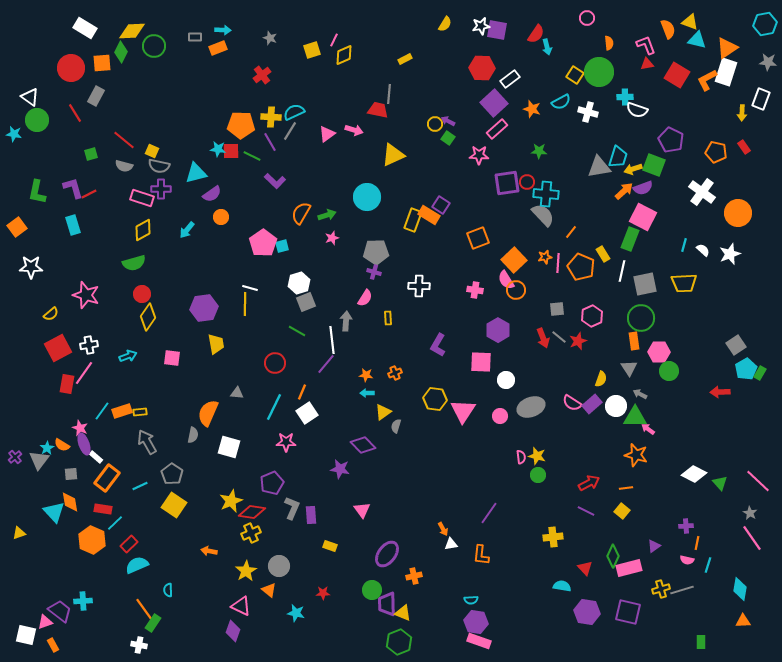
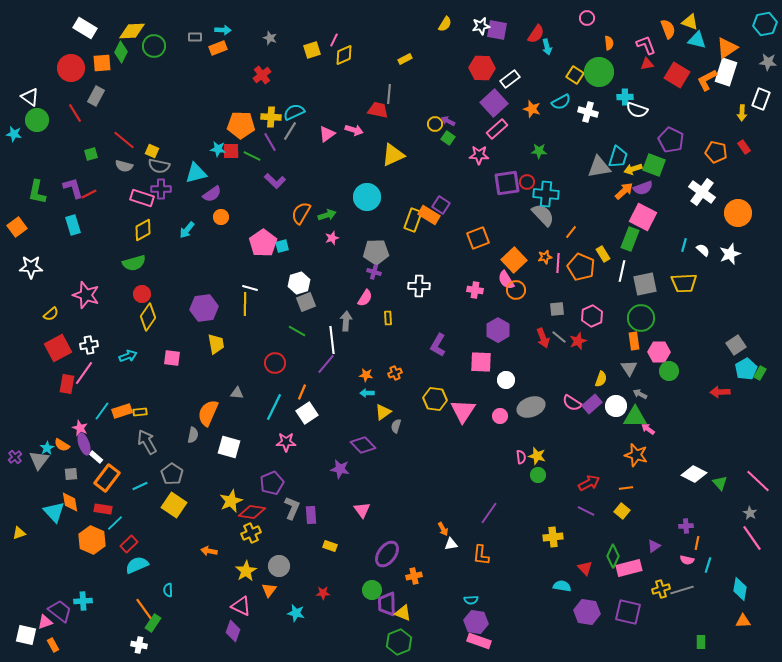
orange triangle at (269, 590): rotated 28 degrees clockwise
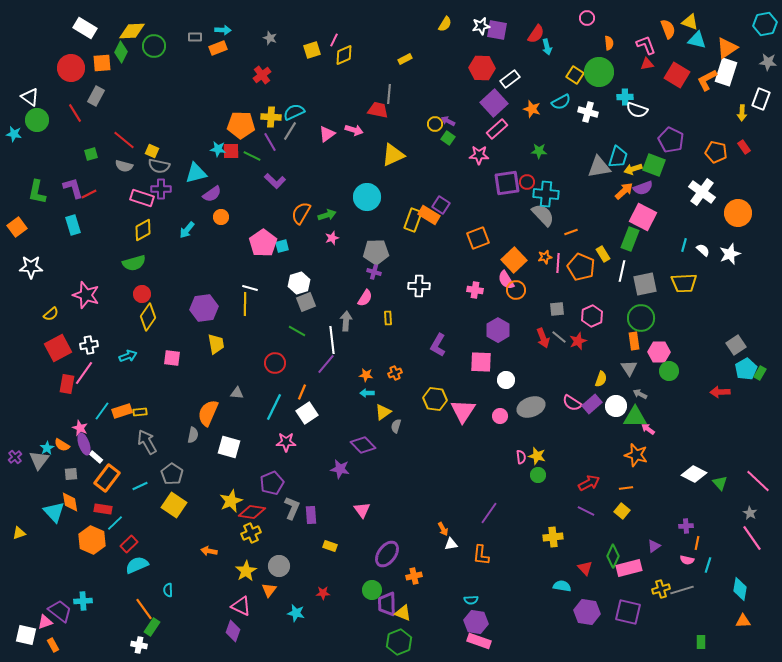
orange line at (571, 232): rotated 32 degrees clockwise
green rectangle at (153, 623): moved 1 px left, 4 px down
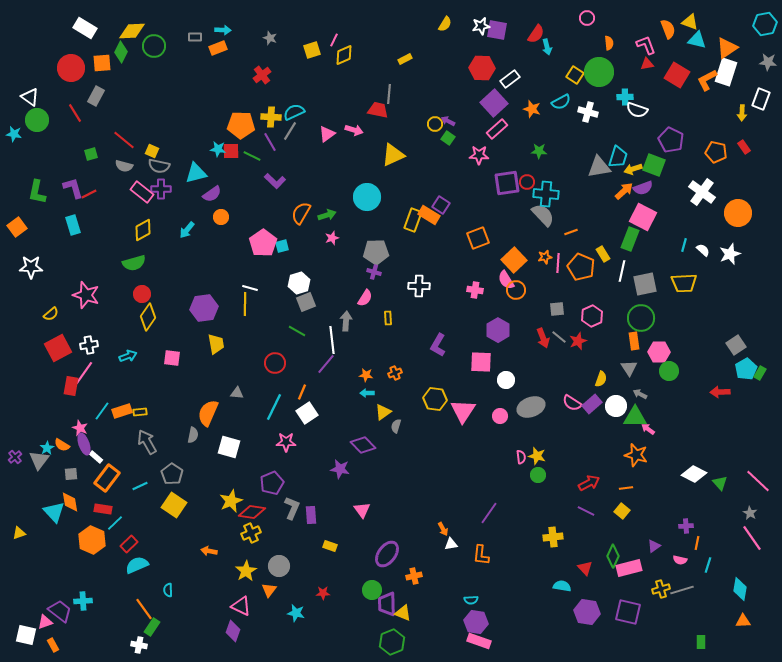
pink rectangle at (142, 198): moved 6 px up; rotated 20 degrees clockwise
red rectangle at (67, 384): moved 4 px right, 2 px down
pink semicircle at (687, 560): moved 7 px left
green hexagon at (399, 642): moved 7 px left
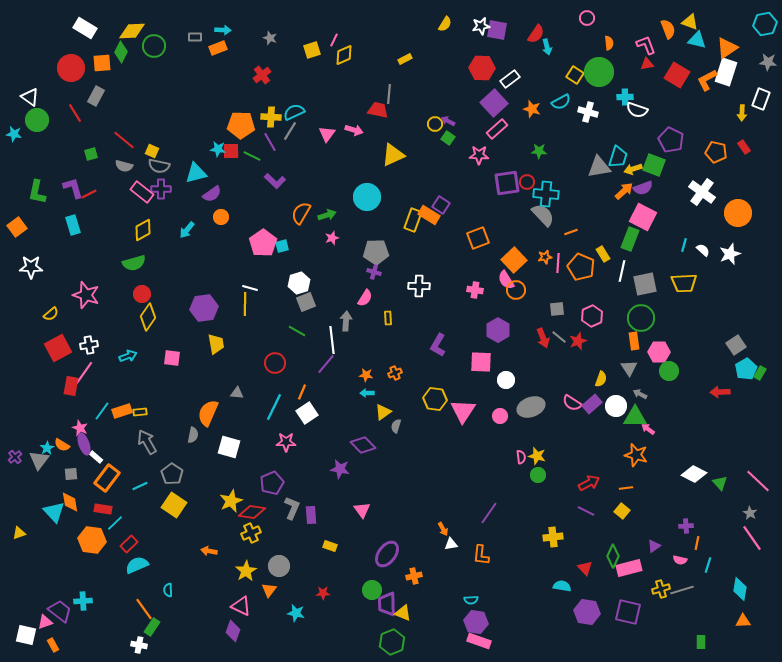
pink triangle at (327, 134): rotated 18 degrees counterclockwise
orange hexagon at (92, 540): rotated 16 degrees counterclockwise
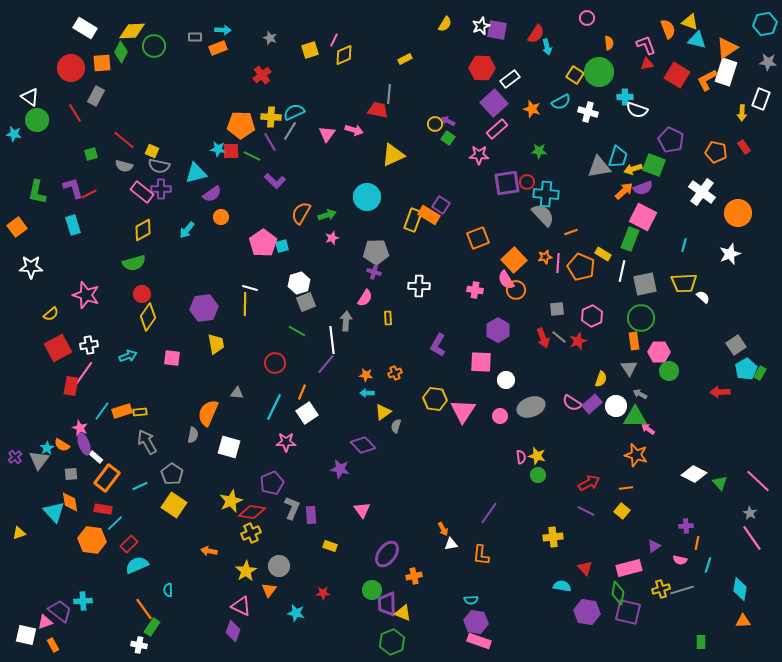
white star at (481, 26): rotated 12 degrees counterclockwise
yellow square at (312, 50): moved 2 px left
white semicircle at (703, 250): moved 47 px down
yellow rectangle at (603, 254): rotated 28 degrees counterclockwise
green diamond at (613, 556): moved 5 px right, 37 px down; rotated 15 degrees counterclockwise
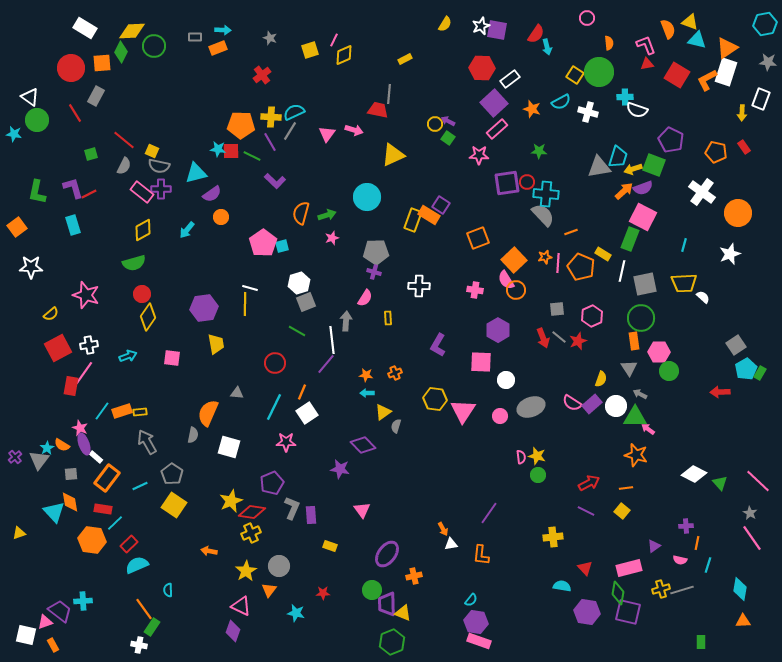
gray semicircle at (124, 166): rotated 78 degrees counterclockwise
orange semicircle at (301, 213): rotated 15 degrees counterclockwise
cyan semicircle at (471, 600): rotated 48 degrees counterclockwise
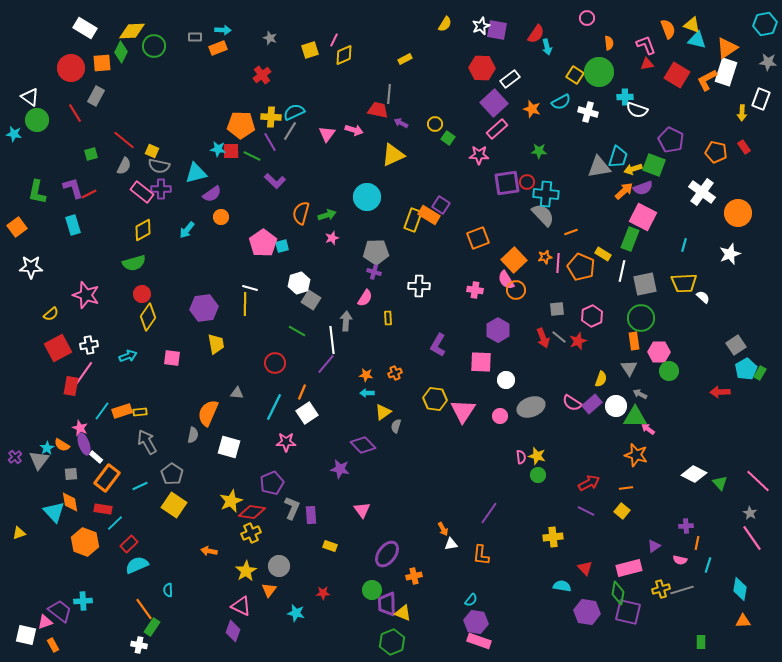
yellow triangle at (690, 22): moved 2 px right, 3 px down
purple arrow at (448, 121): moved 47 px left, 2 px down
gray square at (306, 302): moved 5 px right, 2 px up; rotated 36 degrees counterclockwise
orange hexagon at (92, 540): moved 7 px left, 2 px down; rotated 12 degrees clockwise
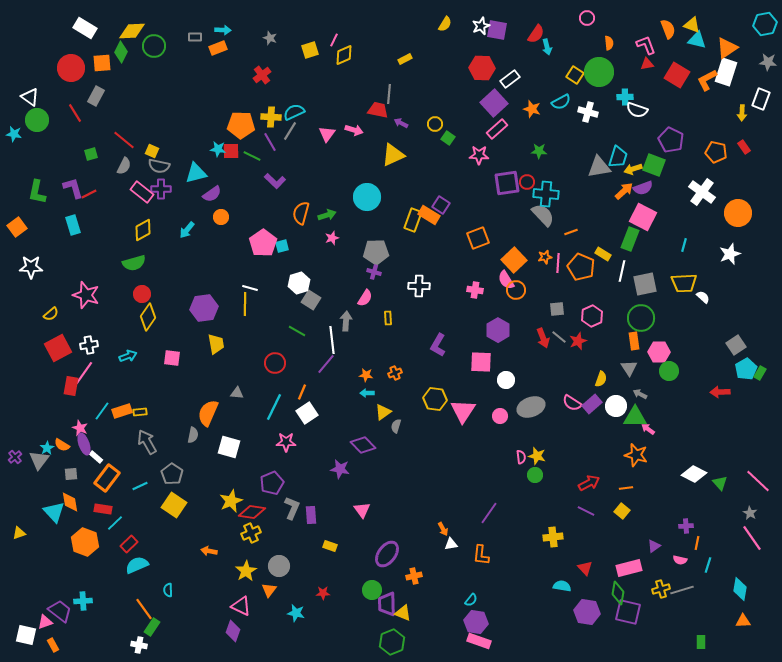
green circle at (538, 475): moved 3 px left
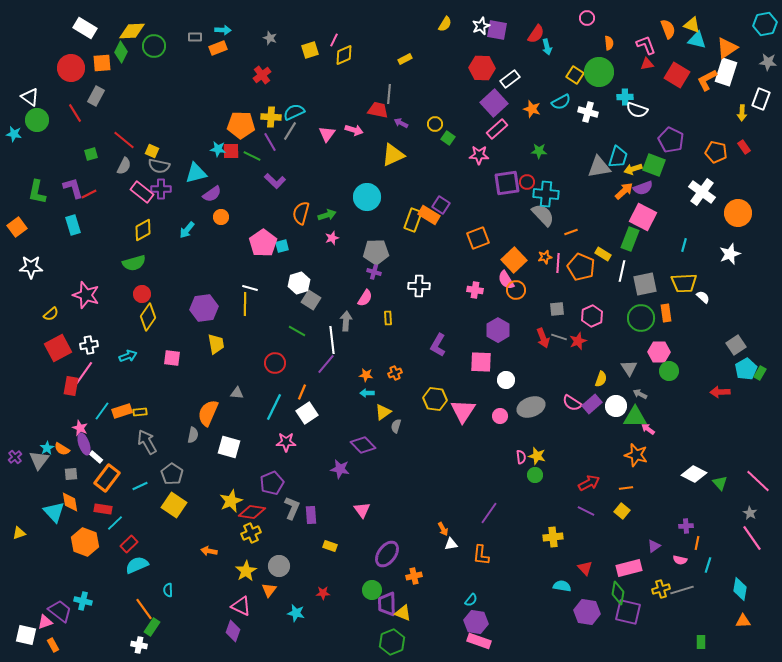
gray line at (559, 337): rotated 21 degrees counterclockwise
orange rectangle at (634, 341): moved 32 px right, 28 px up
orange semicircle at (62, 445): moved 4 px down
cyan cross at (83, 601): rotated 18 degrees clockwise
